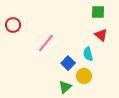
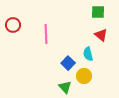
pink line: moved 9 px up; rotated 42 degrees counterclockwise
green triangle: rotated 32 degrees counterclockwise
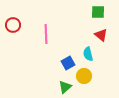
blue square: rotated 16 degrees clockwise
green triangle: rotated 32 degrees clockwise
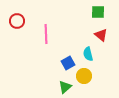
red circle: moved 4 px right, 4 px up
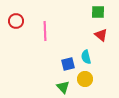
red circle: moved 1 px left
pink line: moved 1 px left, 3 px up
cyan semicircle: moved 2 px left, 3 px down
blue square: moved 1 px down; rotated 16 degrees clockwise
yellow circle: moved 1 px right, 3 px down
green triangle: moved 2 px left; rotated 32 degrees counterclockwise
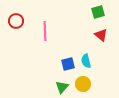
green square: rotated 16 degrees counterclockwise
cyan semicircle: moved 4 px down
yellow circle: moved 2 px left, 5 px down
green triangle: moved 1 px left; rotated 24 degrees clockwise
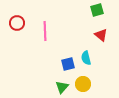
green square: moved 1 px left, 2 px up
red circle: moved 1 px right, 2 px down
cyan semicircle: moved 3 px up
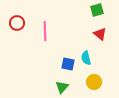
red triangle: moved 1 px left, 1 px up
blue square: rotated 24 degrees clockwise
yellow circle: moved 11 px right, 2 px up
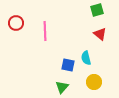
red circle: moved 1 px left
blue square: moved 1 px down
